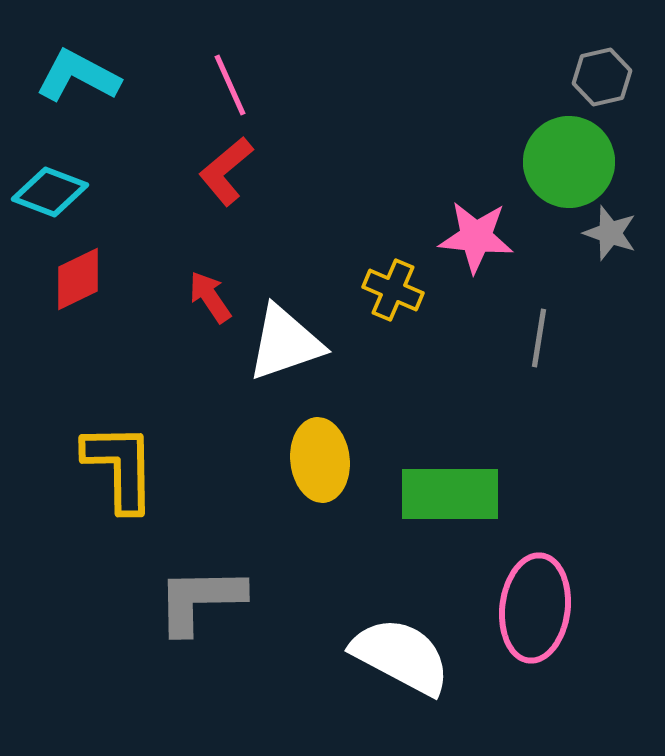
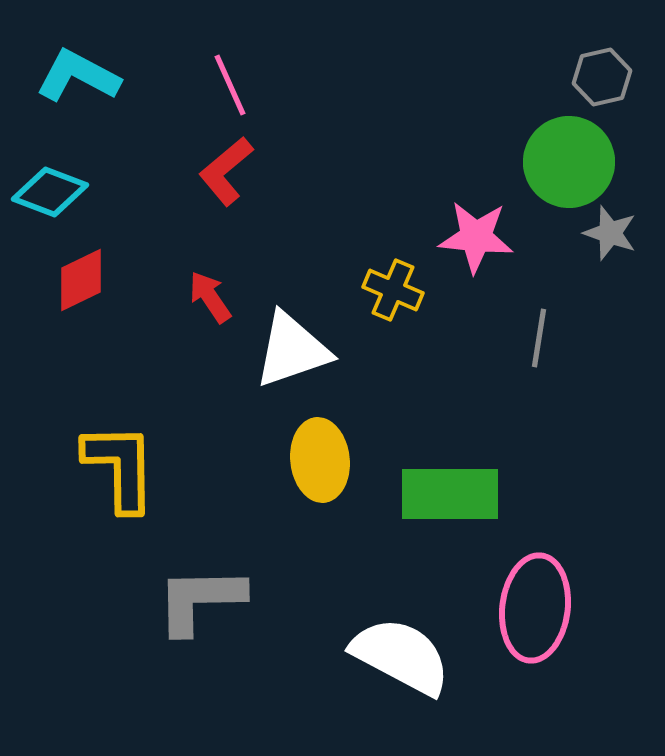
red diamond: moved 3 px right, 1 px down
white triangle: moved 7 px right, 7 px down
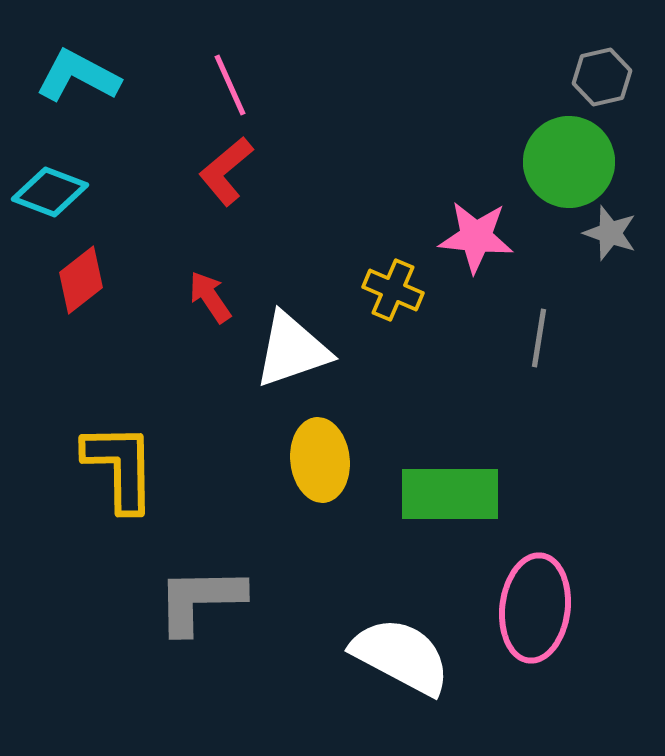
red diamond: rotated 12 degrees counterclockwise
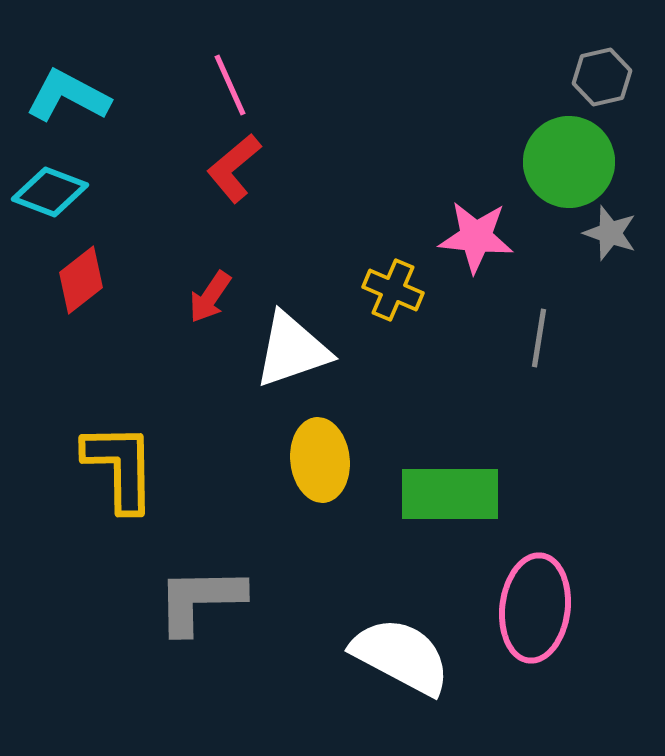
cyan L-shape: moved 10 px left, 20 px down
red L-shape: moved 8 px right, 3 px up
red arrow: rotated 112 degrees counterclockwise
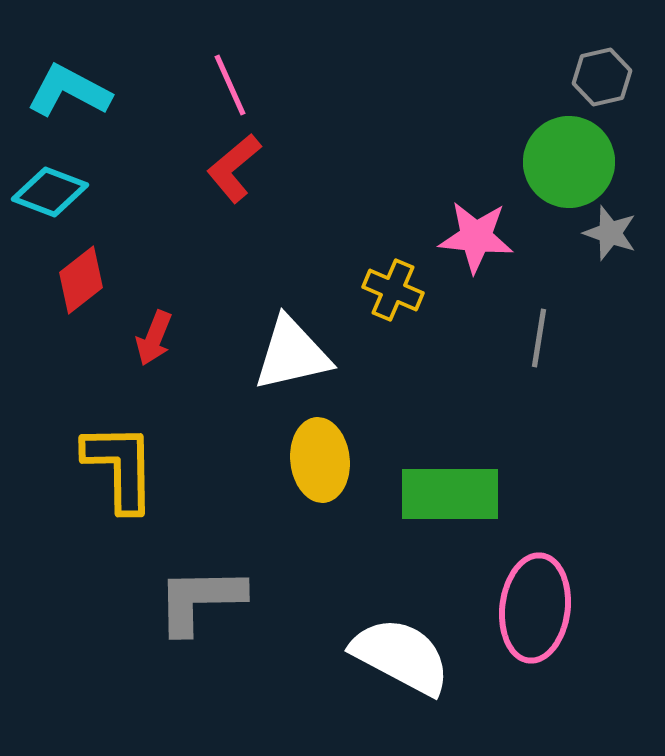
cyan L-shape: moved 1 px right, 5 px up
red arrow: moved 56 px left, 41 px down; rotated 12 degrees counterclockwise
white triangle: moved 4 px down; rotated 6 degrees clockwise
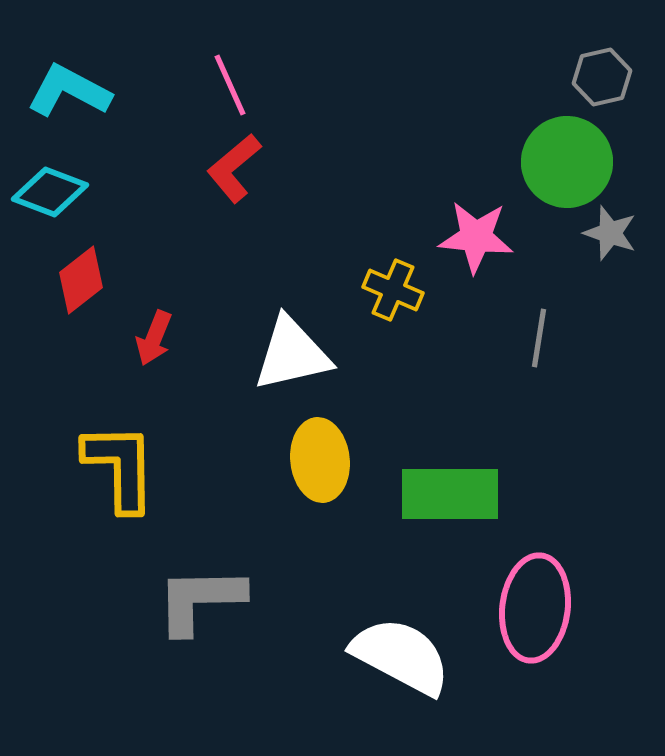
green circle: moved 2 px left
